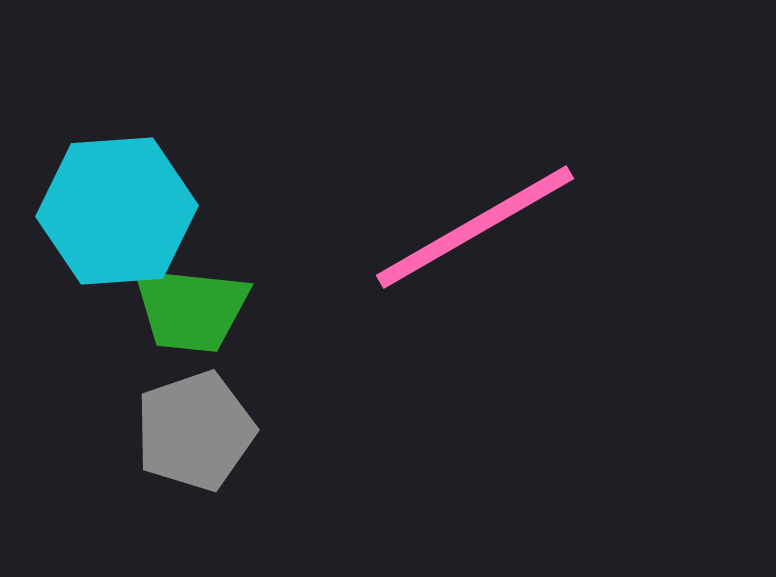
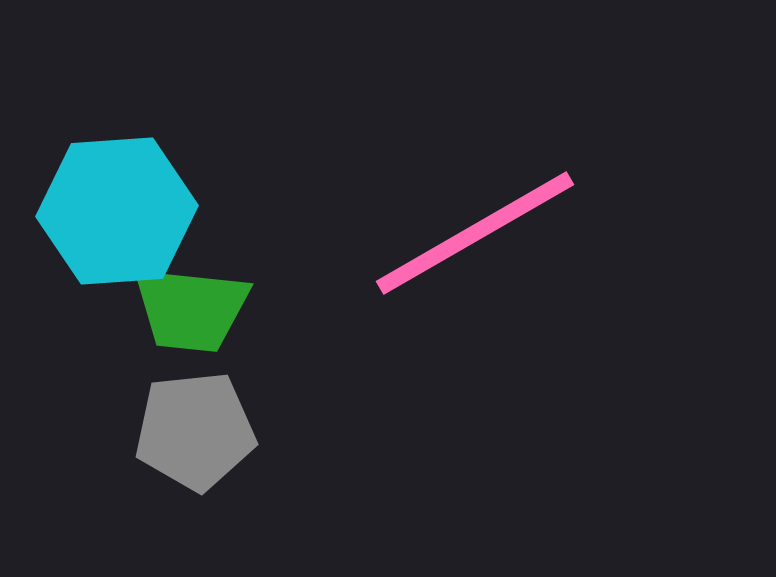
pink line: moved 6 px down
gray pentagon: rotated 13 degrees clockwise
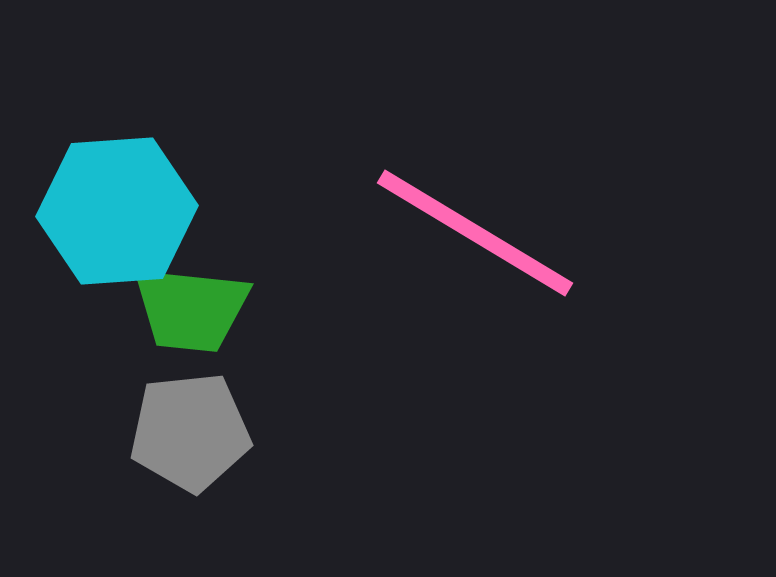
pink line: rotated 61 degrees clockwise
gray pentagon: moved 5 px left, 1 px down
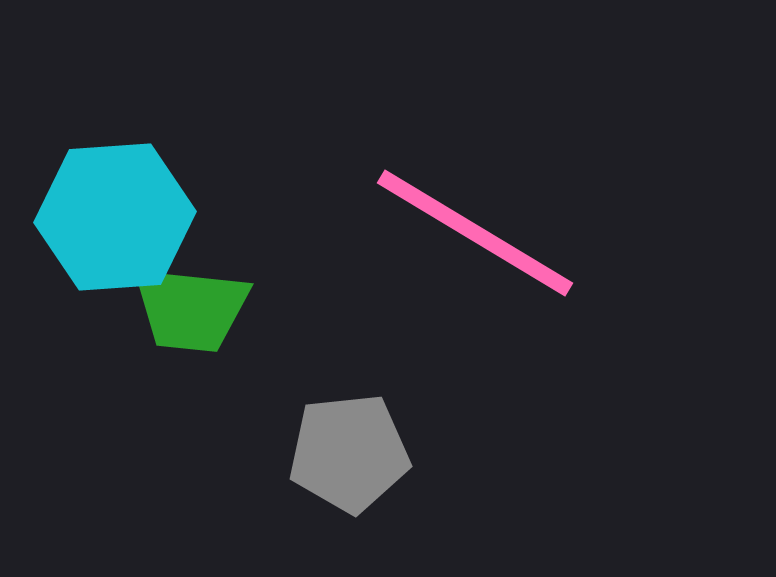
cyan hexagon: moved 2 px left, 6 px down
gray pentagon: moved 159 px right, 21 px down
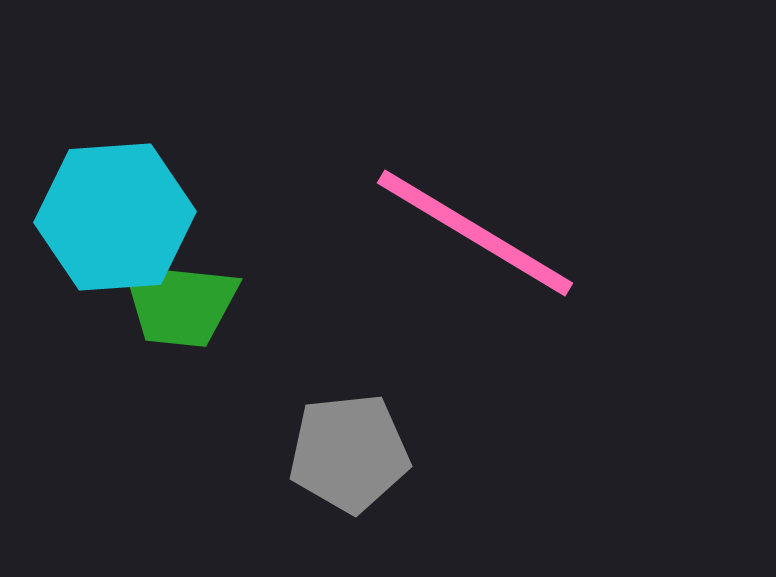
green trapezoid: moved 11 px left, 5 px up
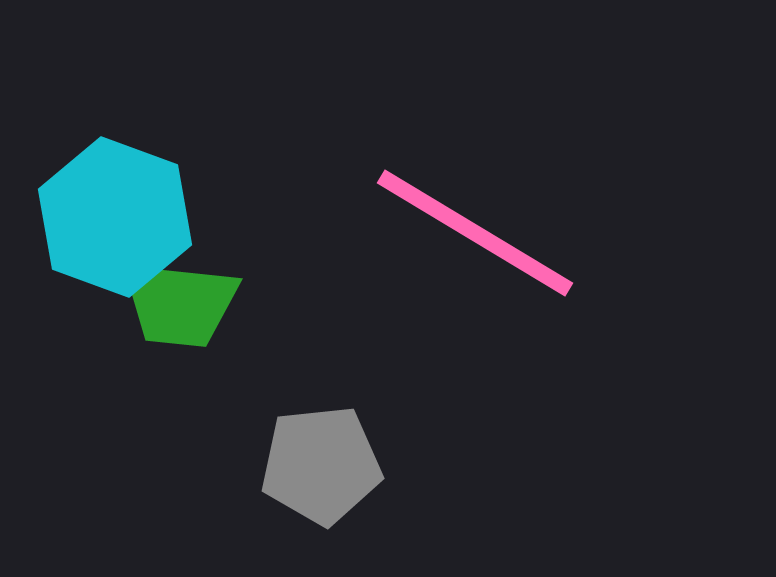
cyan hexagon: rotated 24 degrees clockwise
gray pentagon: moved 28 px left, 12 px down
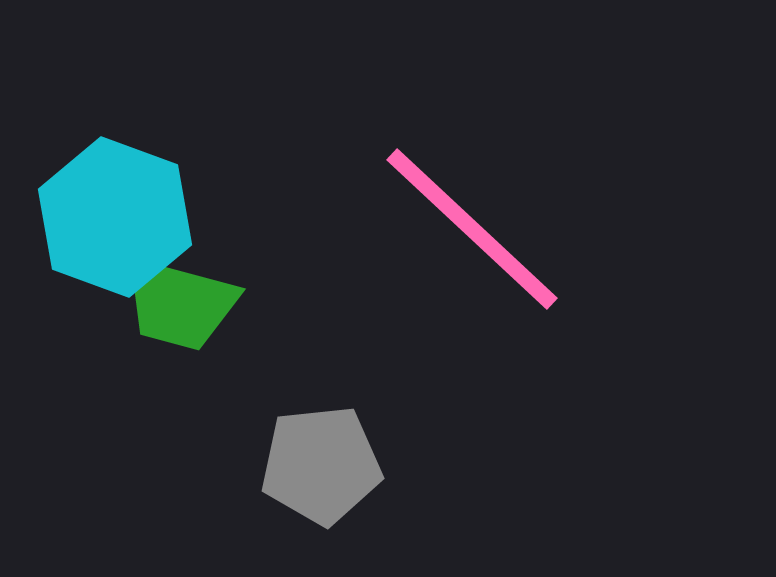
pink line: moved 3 px left, 4 px up; rotated 12 degrees clockwise
green trapezoid: rotated 9 degrees clockwise
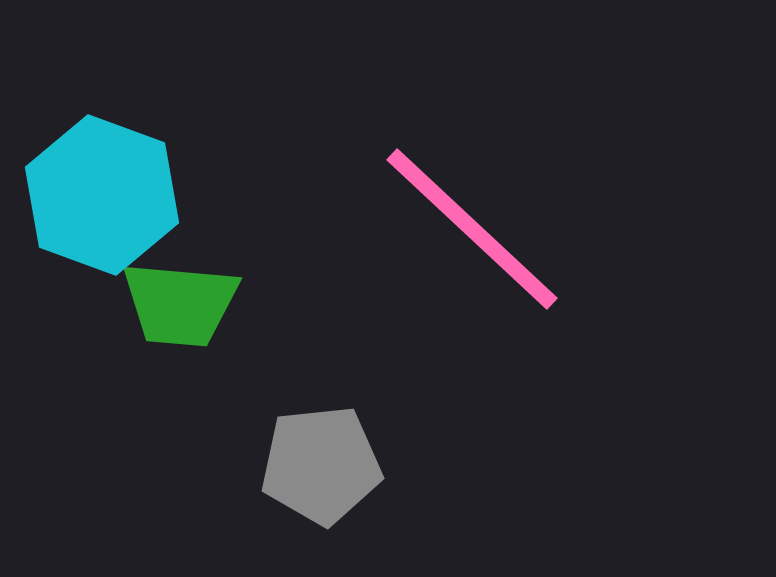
cyan hexagon: moved 13 px left, 22 px up
green trapezoid: rotated 10 degrees counterclockwise
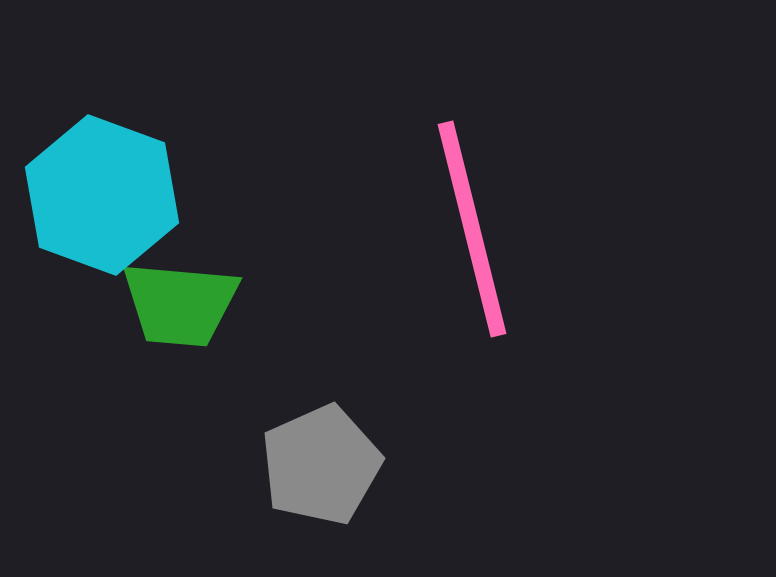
pink line: rotated 33 degrees clockwise
gray pentagon: rotated 18 degrees counterclockwise
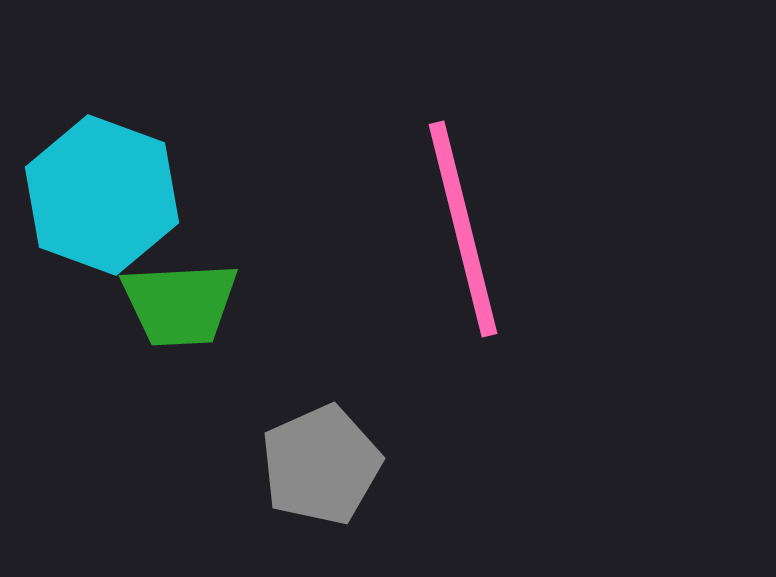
pink line: moved 9 px left
green trapezoid: rotated 8 degrees counterclockwise
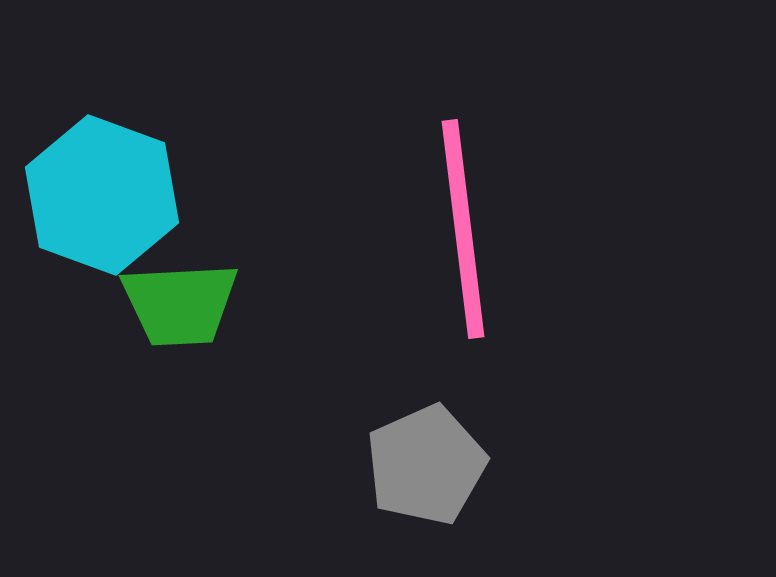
pink line: rotated 7 degrees clockwise
gray pentagon: moved 105 px right
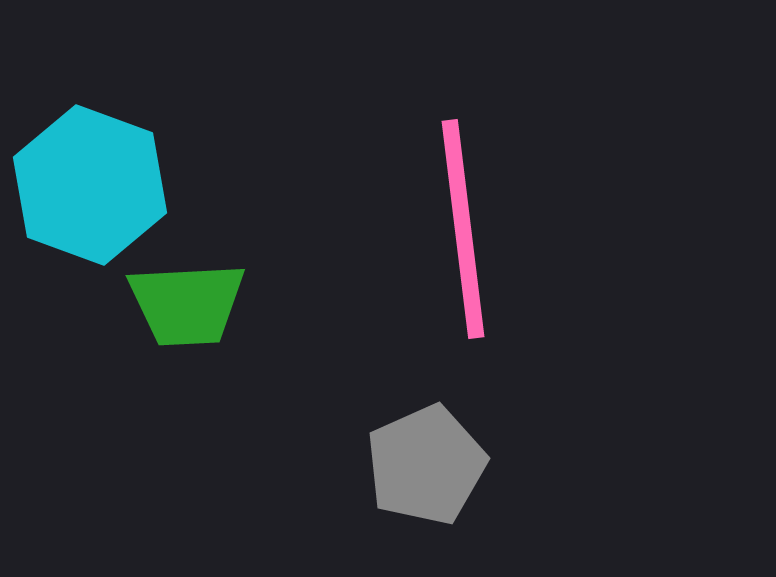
cyan hexagon: moved 12 px left, 10 px up
green trapezoid: moved 7 px right
